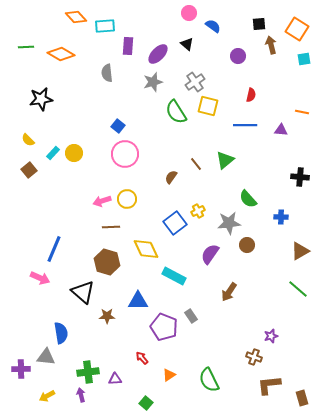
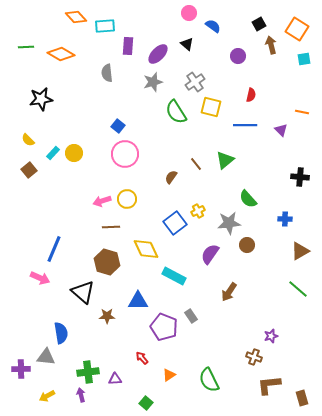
black square at (259, 24): rotated 24 degrees counterclockwise
yellow square at (208, 106): moved 3 px right, 1 px down
purple triangle at (281, 130): rotated 40 degrees clockwise
blue cross at (281, 217): moved 4 px right, 2 px down
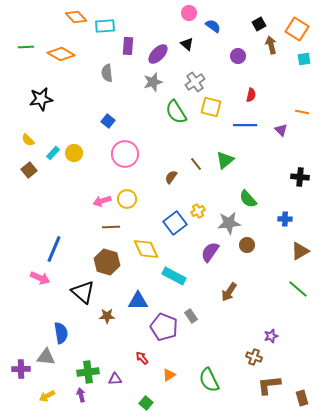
blue square at (118, 126): moved 10 px left, 5 px up
purple semicircle at (210, 254): moved 2 px up
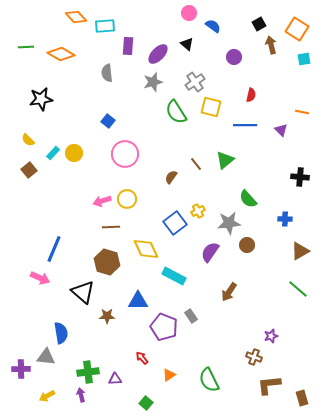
purple circle at (238, 56): moved 4 px left, 1 px down
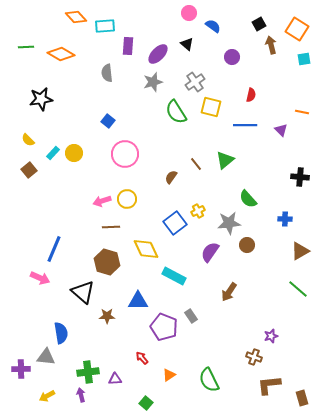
purple circle at (234, 57): moved 2 px left
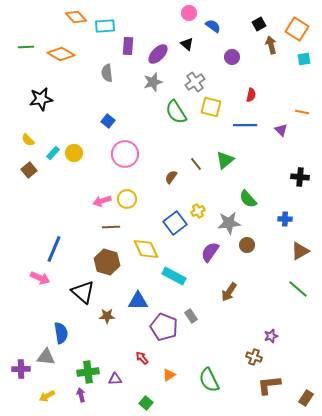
brown rectangle at (302, 398): moved 4 px right; rotated 49 degrees clockwise
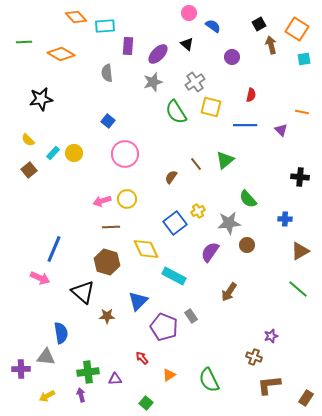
green line at (26, 47): moved 2 px left, 5 px up
blue triangle at (138, 301): rotated 45 degrees counterclockwise
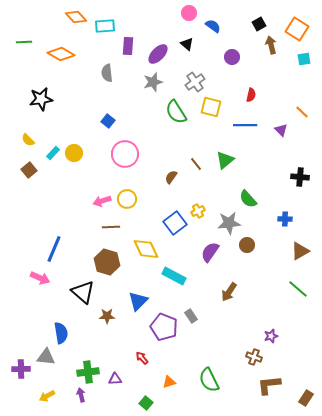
orange line at (302, 112): rotated 32 degrees clockwise
orange triangle at (169, 375): moved 7 px down; rotated 16 degrees clockwise
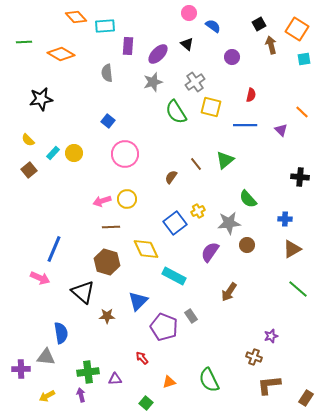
brown triangle at (300, 251): moved 8 px left, 2 px up
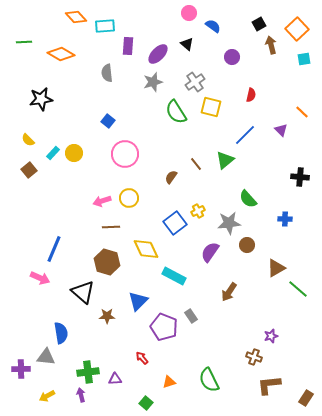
orange square at (297, 29): rotated 15 degrees clockwise
blue line at (245, 125): moved 10 px down; rotated 45 degrees counterclockwise
yellow circle at (127, 199): moved 2 px right, 1 px up
brown triangle at (292, 249): moved 16 px left, 19 px down
